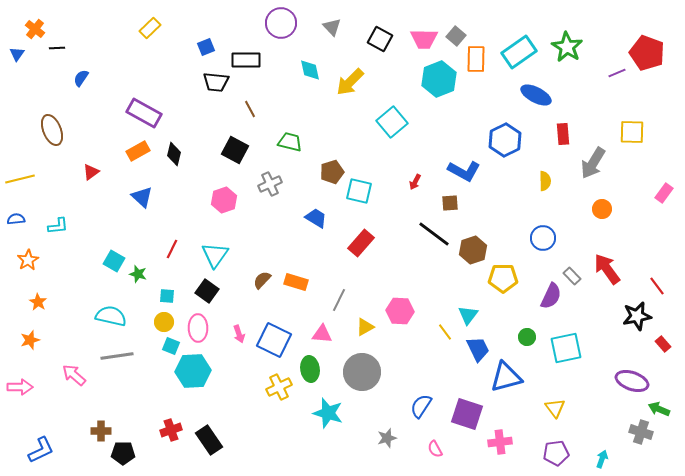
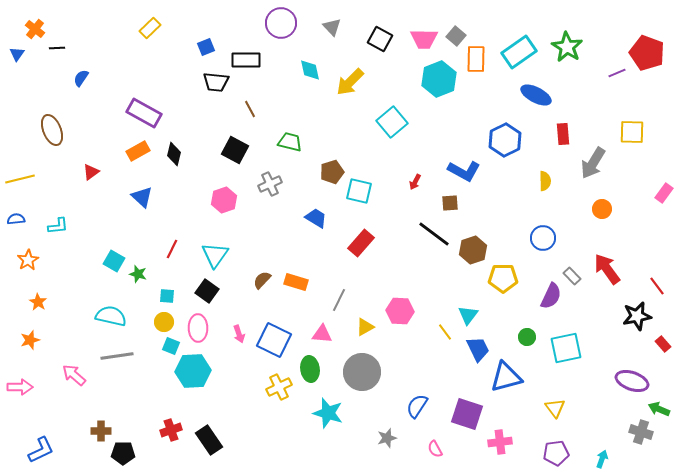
blue semicircle at (421, 406): moved 4 px left
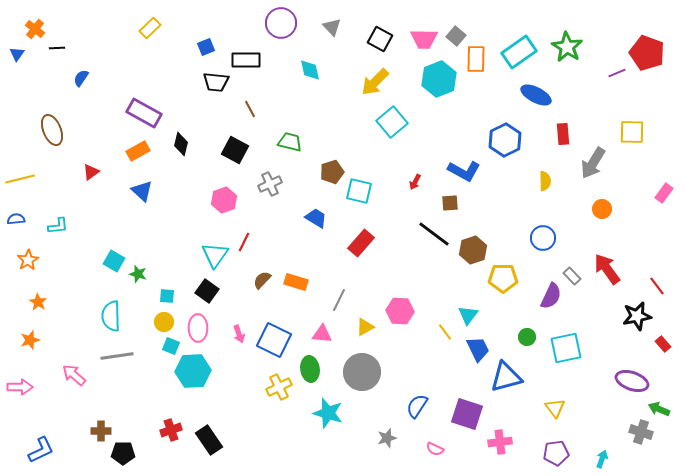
yellow arrow at (350, 82): moved 25 px right
black diamond at (174, 154): moved 7 px right, 10 px up
blue triangle at (142, 197): moved 6 px up
red line at (172, 249): moved 72 px right, 7 px up
cyan semicircle at (111, 316): rotated 104 degrees counterclockwise
pink semicircle at (435, 449): rotated 36 degrees counterclockwise
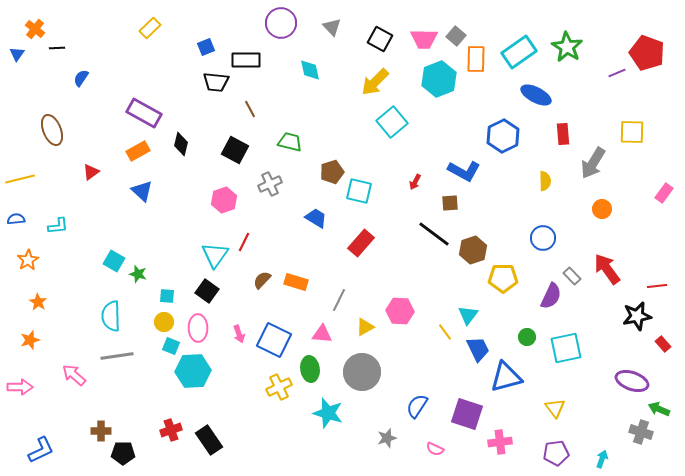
blue hexagon at (505, 140): moved 2 px left, 4 px up
red line at (657, 286): rotated 60 degrees counterclockwise
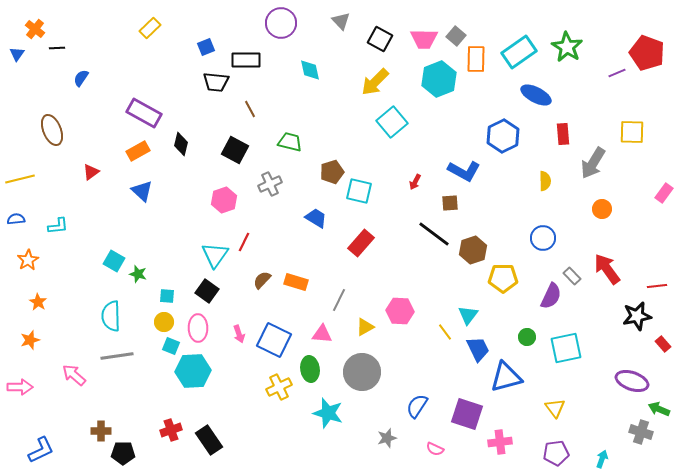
gray triangle at (332, 27): moved 9 px right, 6 px up
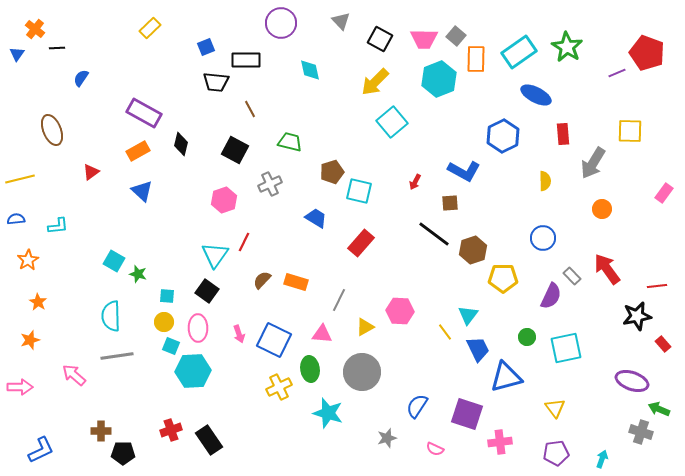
yellow square at (632, 132): moved 2 px left, 1 px up
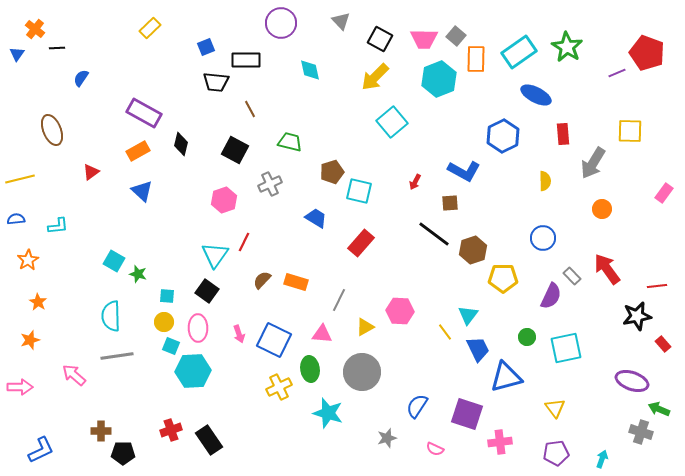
yellow arrow at (375, 82): moved 5 px up
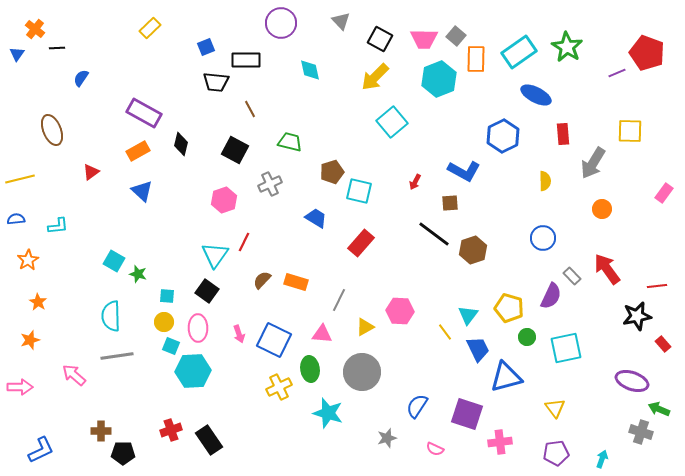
yellow pentagon at (503, 278): moved 6 px right, 30 px down; rotated 16 degrees clockwise
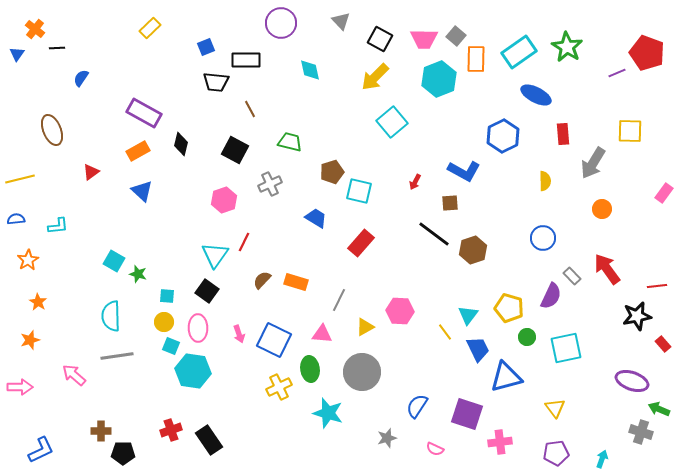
cyan hexagon at (193, 371): rotated 12 degrees clockwise
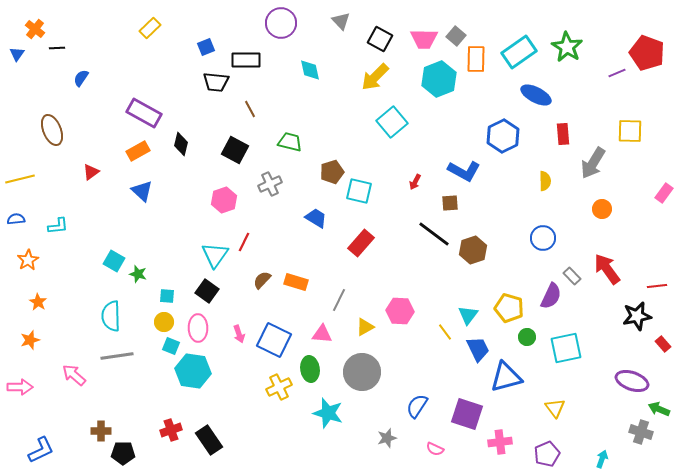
purple pentagon at (556, 453): moved 9 px left, 1 px down; rotated 15 degrees counterclockwise
